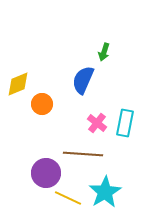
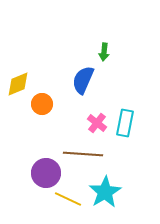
green arrow: rotated 12 degrees counterclockwise
yellow line: moved 1 px down
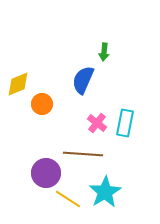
yellow line: rotated 8 degrees clockwise
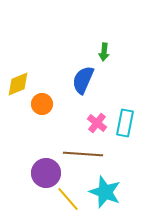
cyan star: rotated 20 degrees counterclockwise
yellow line: rotated 16 degrees clockwise
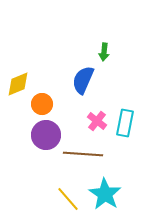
pink cross: moved 2 px up
purple circle: moved 38 px up
cyan star: moved 2 px down; rotated 12 degrees clockwise
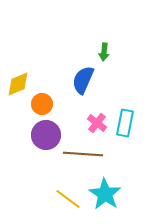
pink cross: moved 2 px down
yellow line: rotated 12 degrees counterclockwise
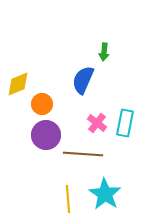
yellow line: rotated 48 degrees clockwise
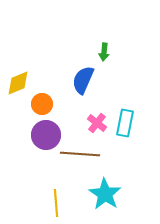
yellow diamond: moved 1 px up
brown line: moved 3 px left
yellow line: moved 12 px left, 4 px down
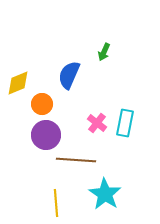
green arrow: rotated 18 degrees clockwise
blue semicircle: moved 14 px left, 5 px up
brown line: moved 4 px left, 6 px down
